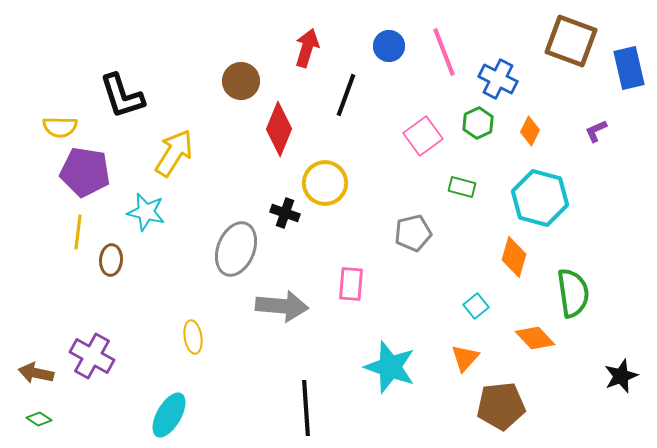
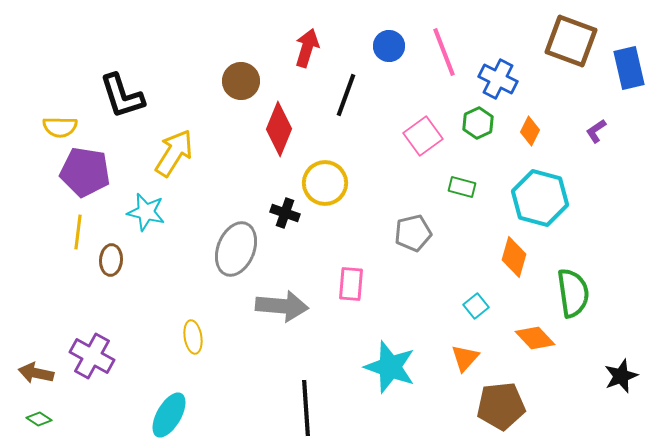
purple L-shape at (596, 131): rotated 10 degrees counterclockwise
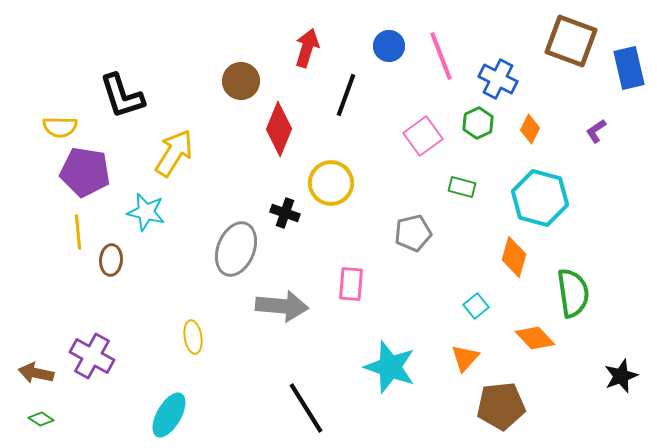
pink line at (444, 52): moved 3 px left, 4 px down
orange diamond at (530, 131): moved 2 px up
yellow circle at (325, 183): moved 6 px right
yellow line at (78, 232): rotated 12 degrees counterclockwise
black line at (306, 408): rotated 28 degrees counterclockwise
green diamond at (39, 419): moved 2 px right
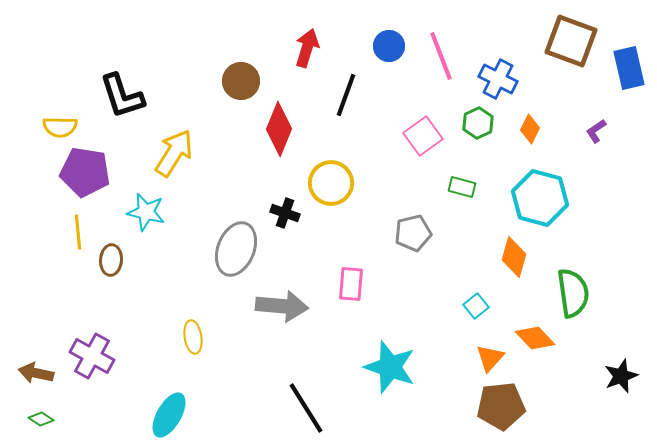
orange triangle at (465, 358): moved 25 px right
